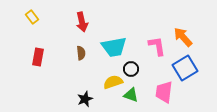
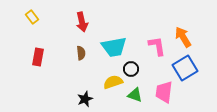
orange arrow: rotated 10 degrees clockwise
green triangle: moved 4 px right
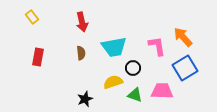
orange arrow: rotated 10 degrees counterclockwise
black circle: moved 2 px right, 1 px up
pink trapezoid: moved 2 px left, 1 px up; rotated 85 degrees clockwise
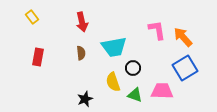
pink L-shape: moved 16 px up
yellow semicircle: rotated 90 degrees counterclockwise
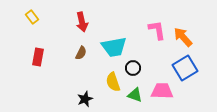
brown semicircle: rotated 32 degrees clockwise
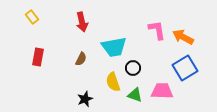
orange arrow: rotated 20 degrees counterclockwise
brown semicircle: moved 6 px down
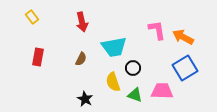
black star: rotated 21 degrees counterclockwise
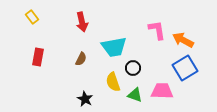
orange arrow: moved 3 px down
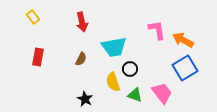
yellow rectangle: moved 1 px right
black circle: moved 3 px left, 1 px down
pink trapezoid: moved 2 px down; rotated 50 degrees clockwise
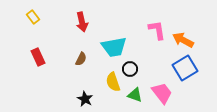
red rectangle: rotated 36 degrees counterclockwise
